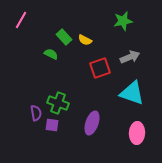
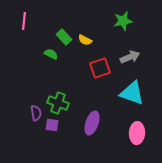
pink line: moved 3 px right, 1 px down; rotated 24 degrees counterclockwise
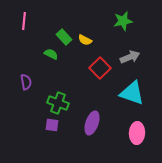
red square: rotated 25 degrees counterclockwise
purple semicircle: moved 10 px left, 31 px up
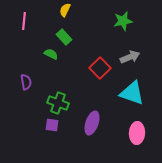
yellow semicircle: moved 20 px left, 30 px up; rotated 88 degrees clockwise
